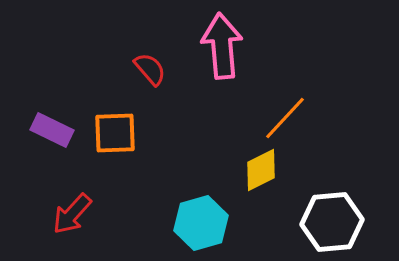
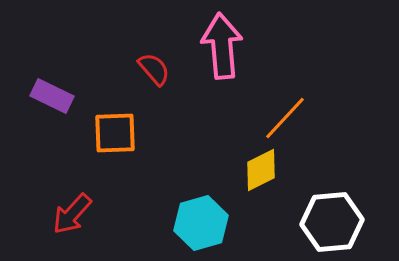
red semicircle: moved 4 px right
purple rectangle: moved 34 px up
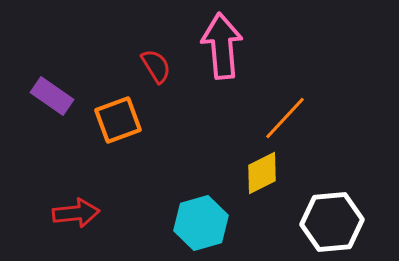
red semicircle: moved 2 px right, 3 px up; rotated 9 degrees clockwise
purple rectangle: rotated 9 degrees clockwise
orange square: moved 3 px right, 13 px up; rotated 18 degrees counterclockwise
yellow diamond: moved 1 px right, 3 px down
red arrow: moved 4 px right, 1 px up; rotated 138 degrees counterclockwise
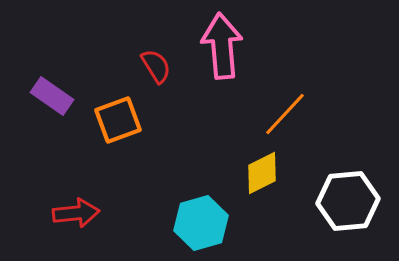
orange line: moved 4 px up
white hexagon: moved 16 px right, 21 px up
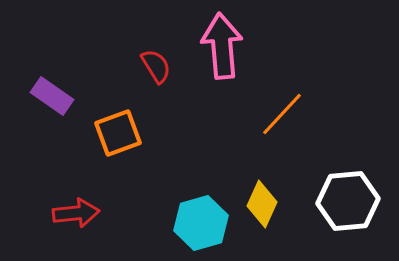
orange line: moved 3 px left
orange square: moved 13 px down
yellow diamond: moved 31 px down; rotated 39 degrees counterclockwise
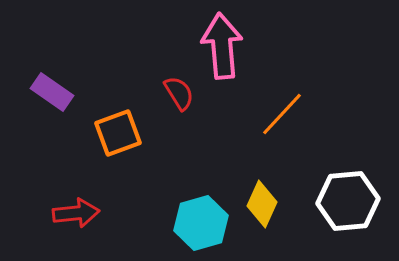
red semicircle: moved 23 px right, 27 px down
purple rectangle: moved 4 px up
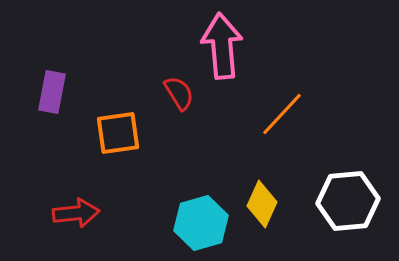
purple rectangle: rotated 66 degrees clockwise
orange square: rotated 12 degrees clockwise
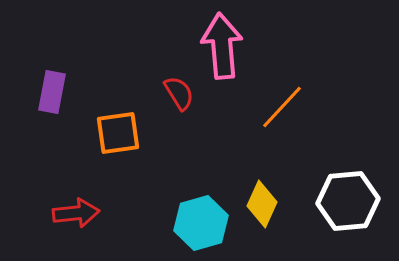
orange line: moved 7 px up
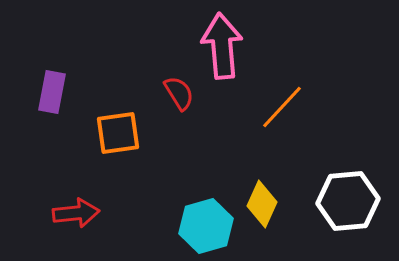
cyan hexagon: moved 5 px right, 3 px down
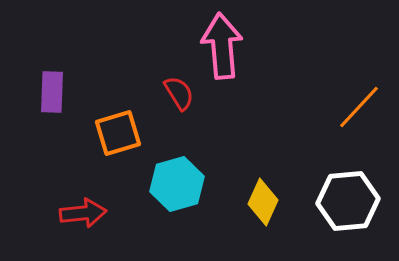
purple rectangle: rotated 9 degrees counterclockwise
orange line: moved 77 px right
orange square: rotated 9 degrees counterclockwise
yellow diamond: moved 1 px right, 2 px up
red arrow: moved 7 px right
cyan hexagon: moved 29 px left, 42 px up
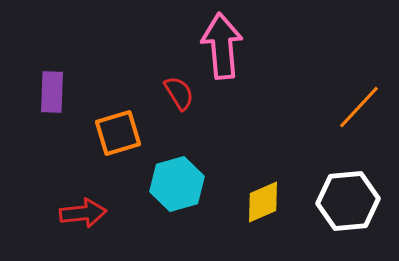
yellow diamond: rotated 42 degrees clockwise
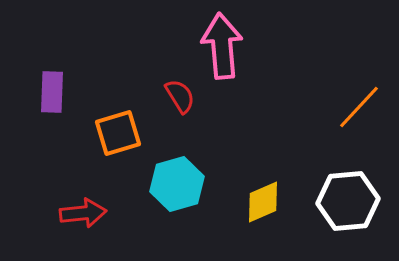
red semicircle: moved 1 px right, 3 px down
